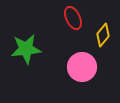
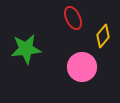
yellow diamond: moved 1 px down
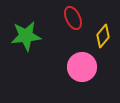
green star: moved 13 px up
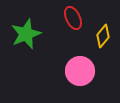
green star: moved 2 px up; rotated 16 degrees counterclockwise
pink circle: moved 2 px left, 4 px down
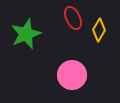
yellow diamond: moved 4 px left, 6 px up; rotated 10 degrees counterclockwise
pink circle: moved 8 px left, 4 px down
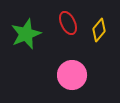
red ellipse: moved 5 px left, 5 px down
yellow diamond: rotated 10 degrees clockwise
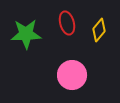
red ellipse: moved 1 px left; rotated 10 degrees clockwise
green star: rotated 20 degrees clockwise
